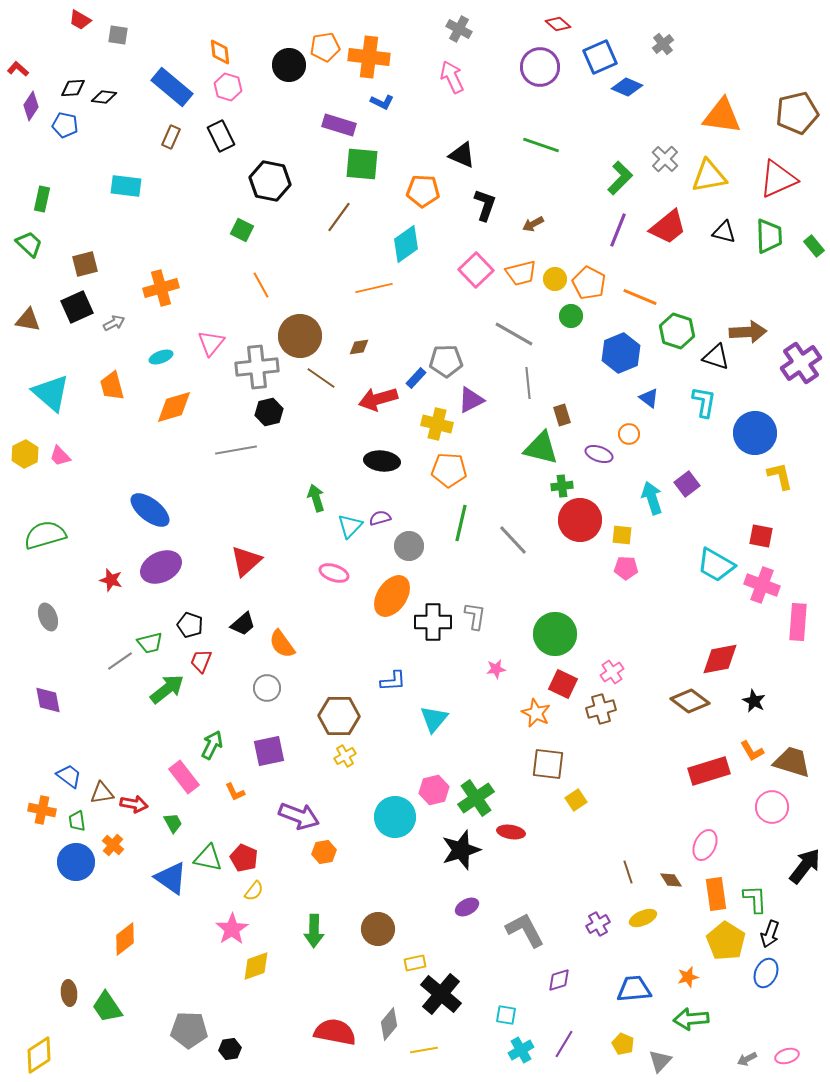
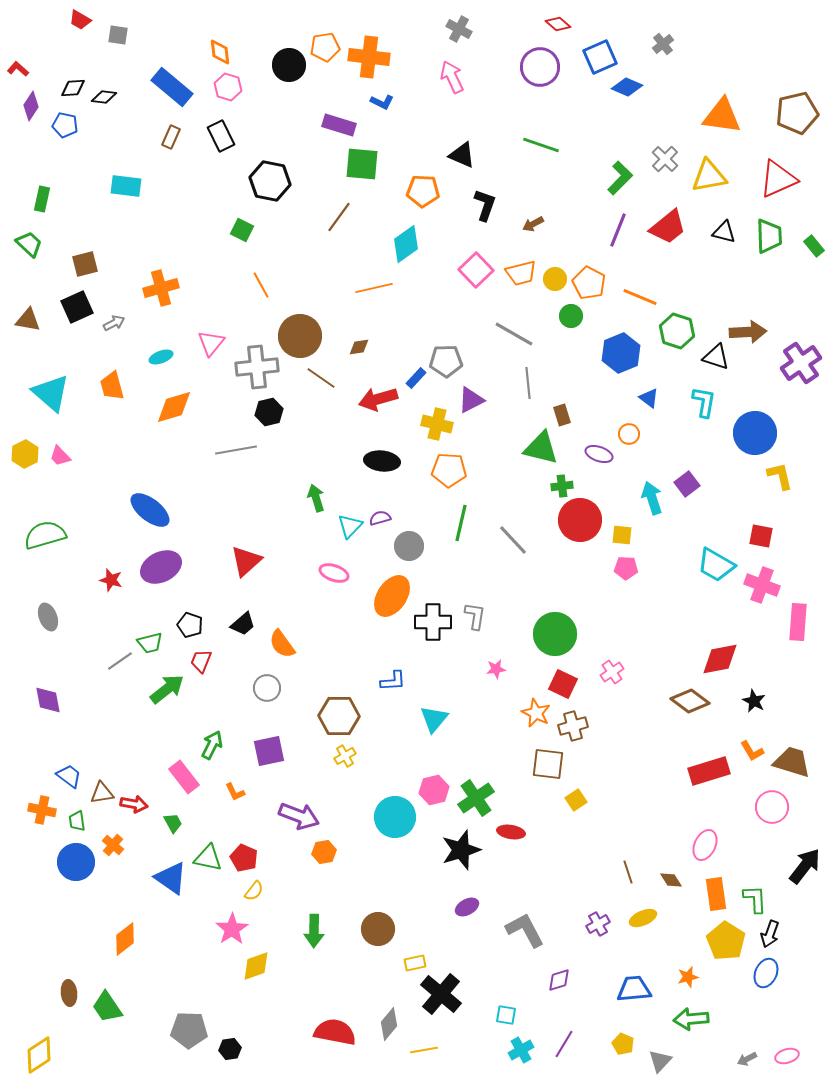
brown cross at (601, 709): moved 28 px left, 17 px down
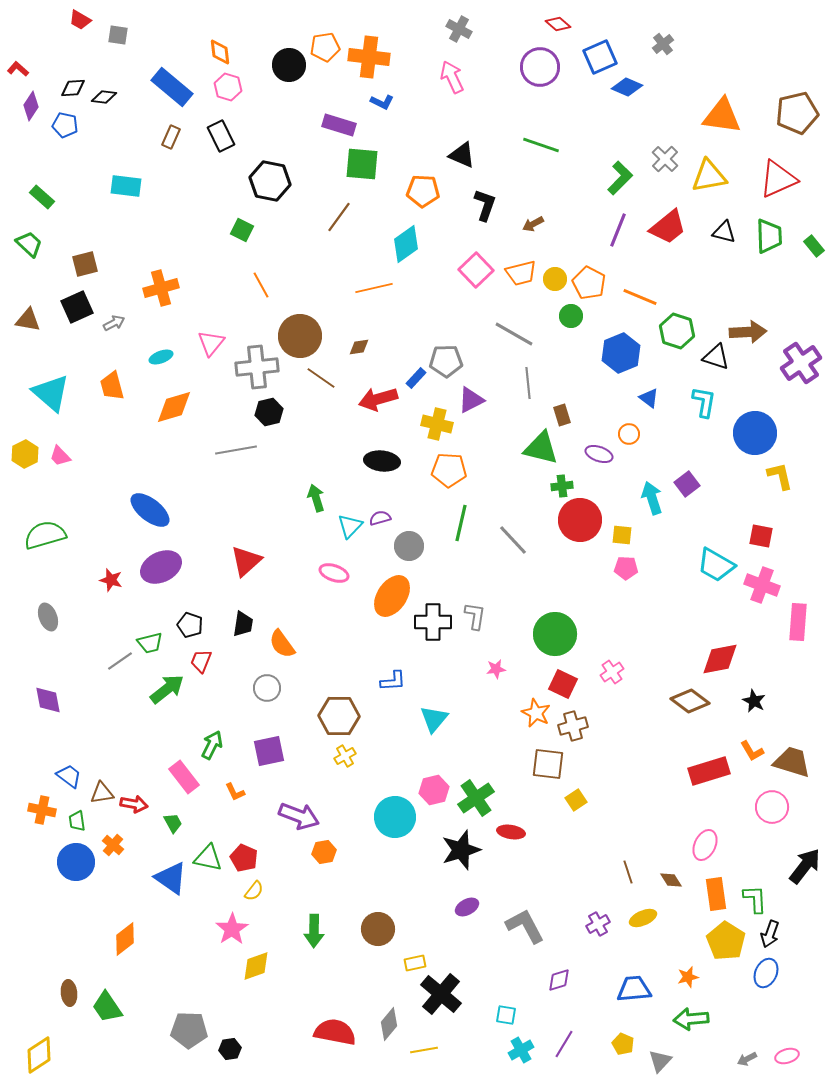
green rectangle at (42, 199): moved 2 px up; rotated 60 degrees counterclockwise
black trapezoid at (243, 624): rotated 40 degrees counterclockwise
gray L-shape at (525, 930): moved 4 px up
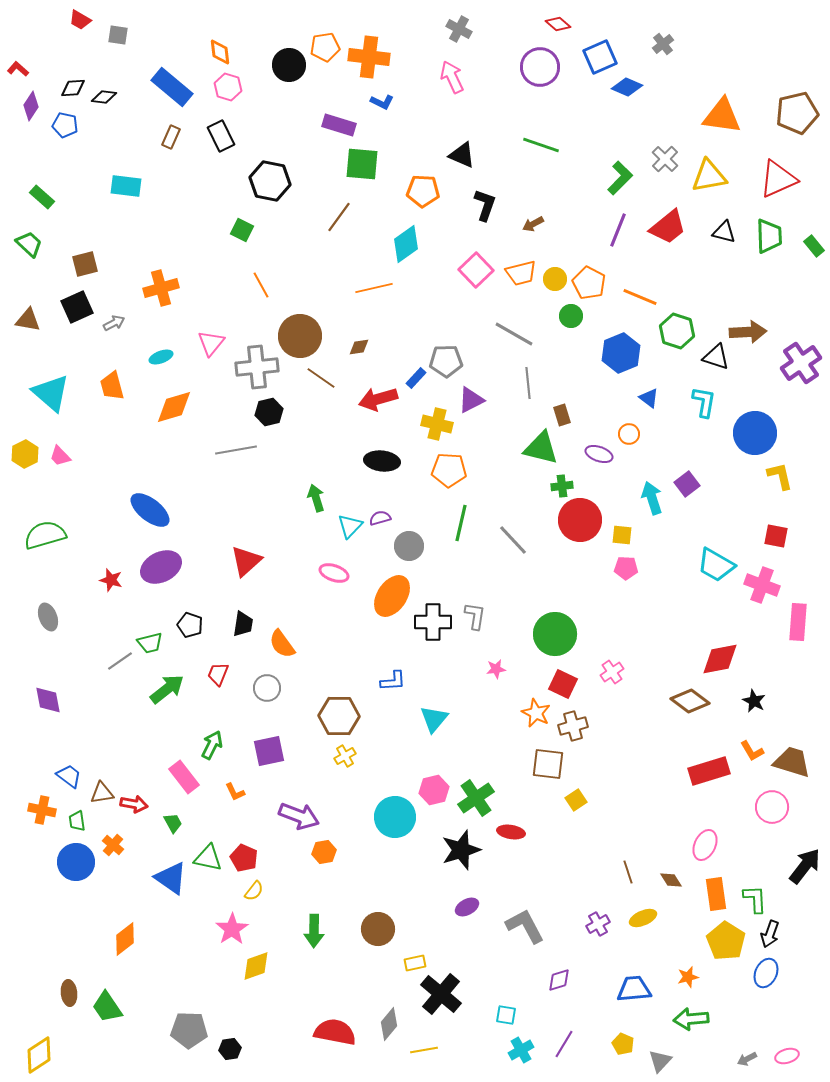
red square at (761, 536): moved 15 px right
red trapezoid at (201, 661): moved 17 px right, 13 px down
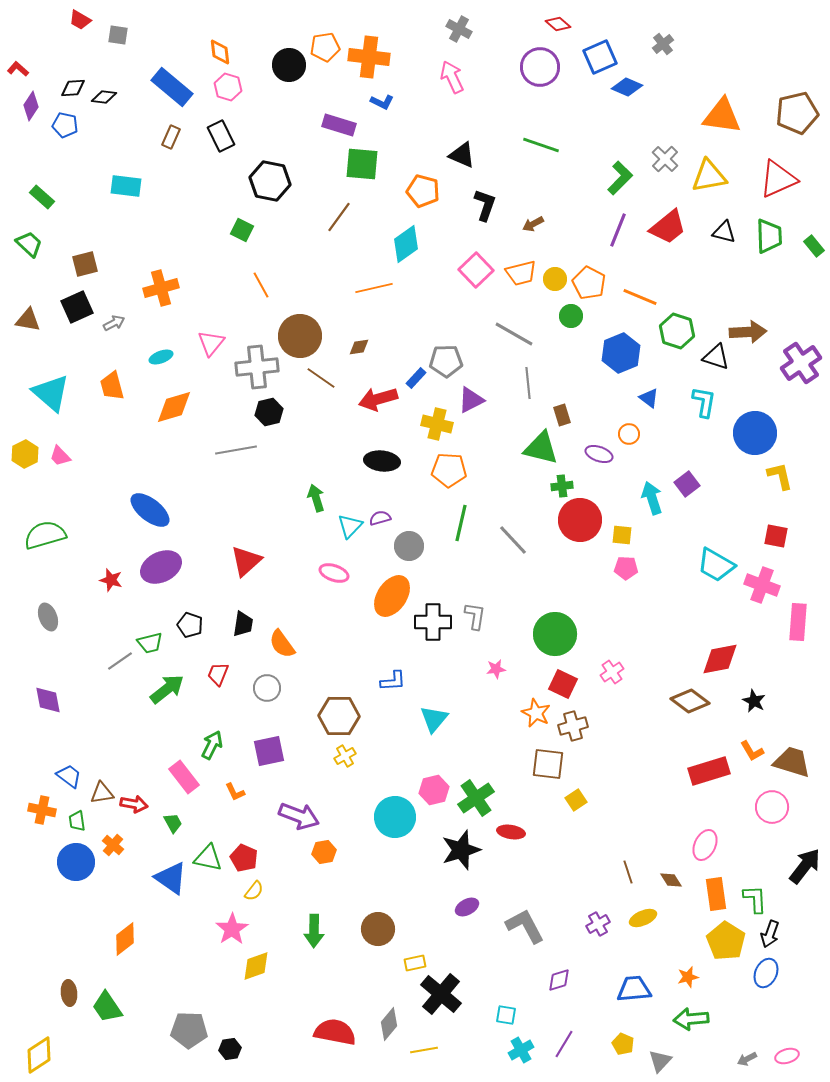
orange pentagon at (423, 191): rotated 12 degrees clockwise
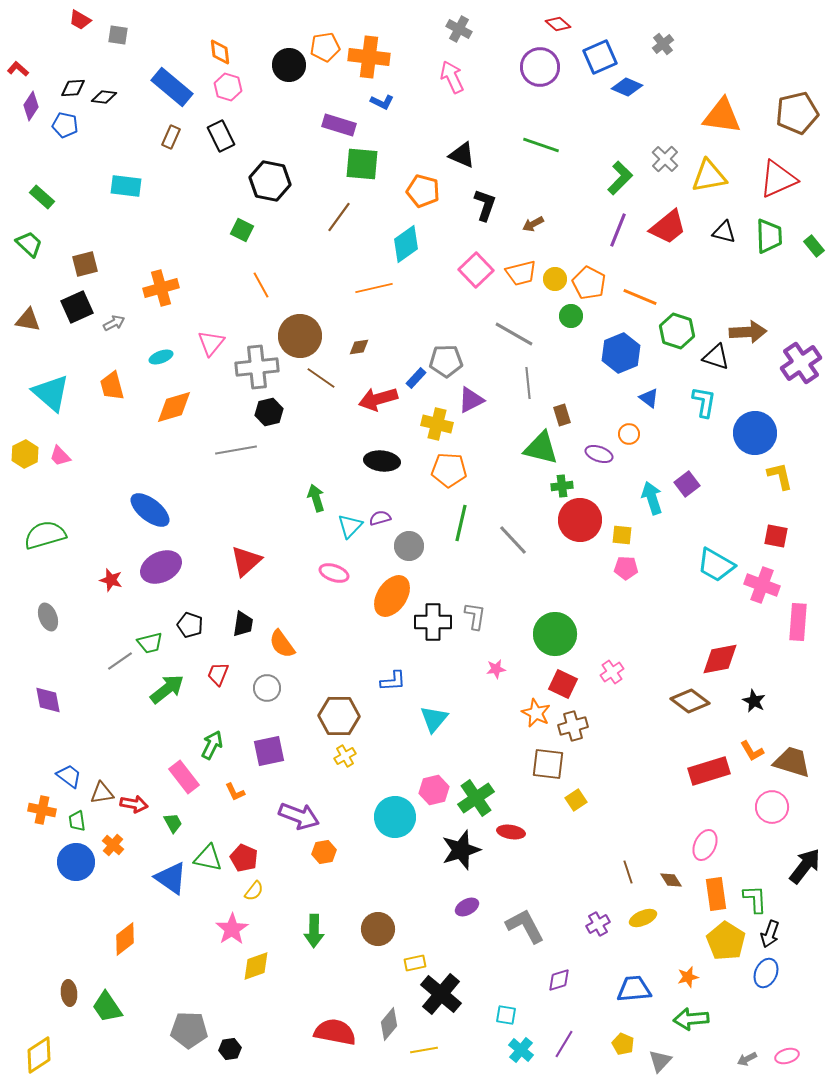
cyan cross at (521, 1050): rotated 20 degrees counterclockwise
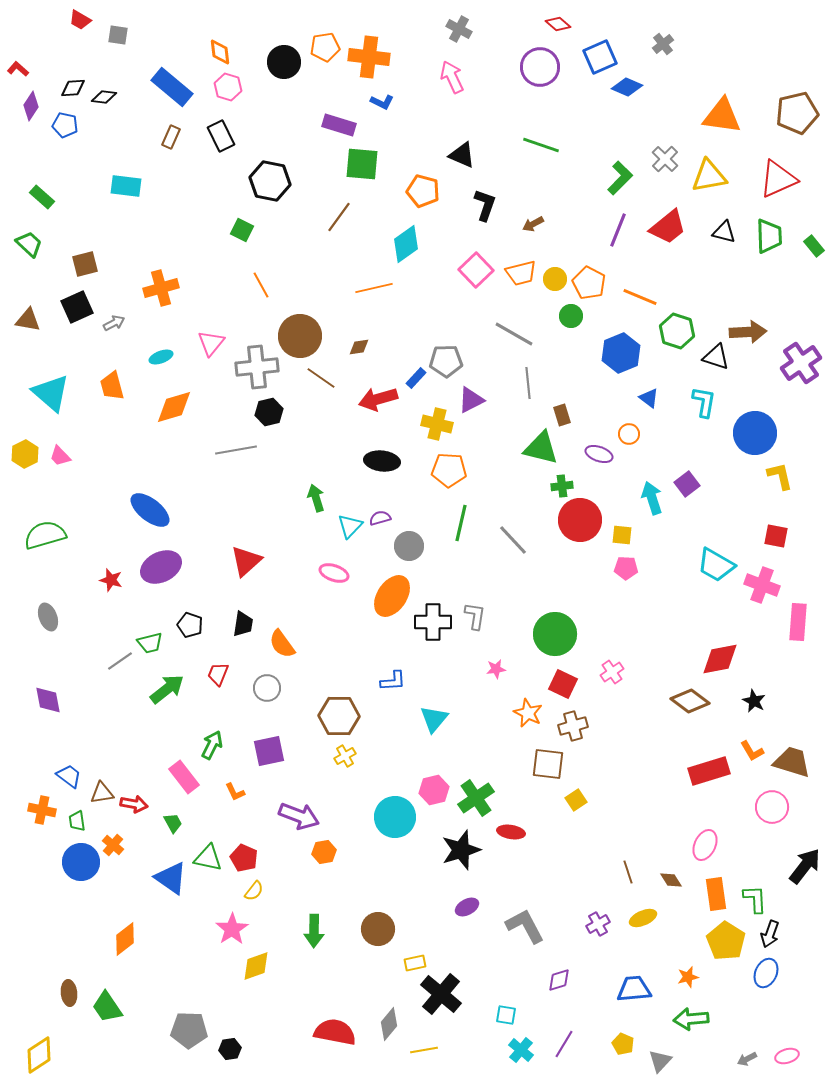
black circle at (289, 65): moved 5 px left, 3 px up
orange star at (536, 713): moved 8 px left
blue circle at (76, 862): moved 5 px right
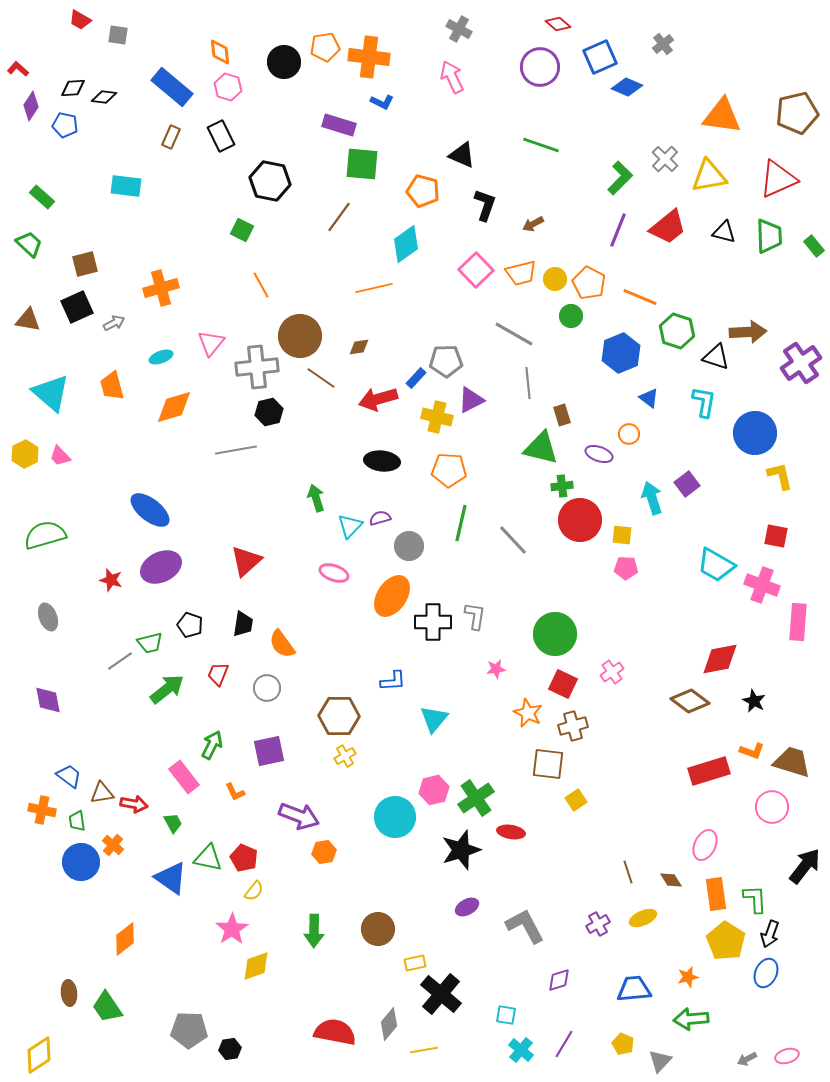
yellow cross at (437, 424): moved 7 px up
orange L-shape at (752, 751): rotated 40 degrees counterclockwise
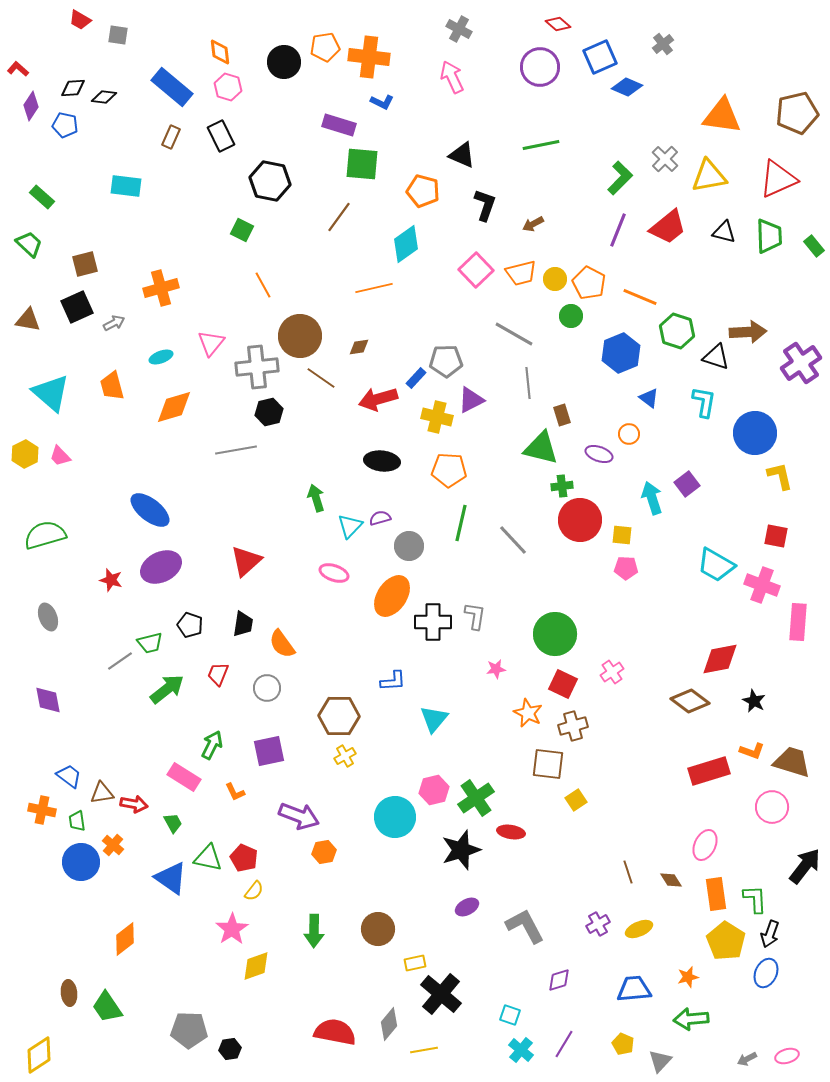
green line at (541, 145): rotated 30 degrees counterclockwise
orange line at (261, 285): moved 2 px right
pink rectangle at (184, 777): rotated 20 degrees counterclockwise
yellow ellipse at (643, 918): moved 4 px left, 11 px down
cyan square at (506, 1015): moved 4 px right; rotated 10 degrees clockwise
